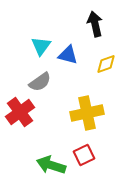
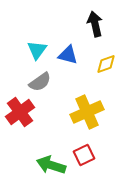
cyan triangle: moved 4 px left, 4 px down
yellow cross: moved 1 px up; rotated 12 degrees counterclockwise
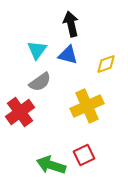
black arrow: moved 24 px left
yellow cross: moved 6 px up
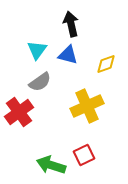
red cross: moved 1 px left
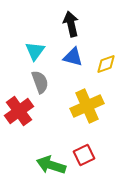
cyan triangle: moved 2 px left, 1 px down
blue triangle: moved 5 px right, 2 px down
gray semicircle: rotated 75 degrees counterclockwise
red cross: moved 1 px up
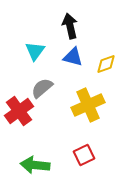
black arrow: moved 1 px left, 2 px down
gray semicircle: moved 2 px right, 6 px down; rotated 110 degrees counterclockwise
yellow cross: moved 1 px right, 1 px up
green arrow: moved 16 px left; rotated 12 degrees counterclockwise
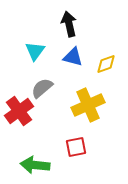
black arrow: moved 1 px left, 2 px up
red square: moved 8 px left, 8 px up; rotated 15 degrees clockwise
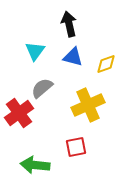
red cross: moved 2 px down
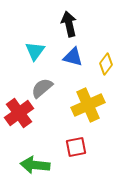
yellow diamond: rotated 35 degrees counterclockwise
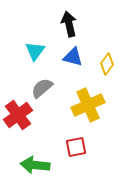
yellow diamond: moved 1 px right
red cross: moved 1 px left, 2 px down
